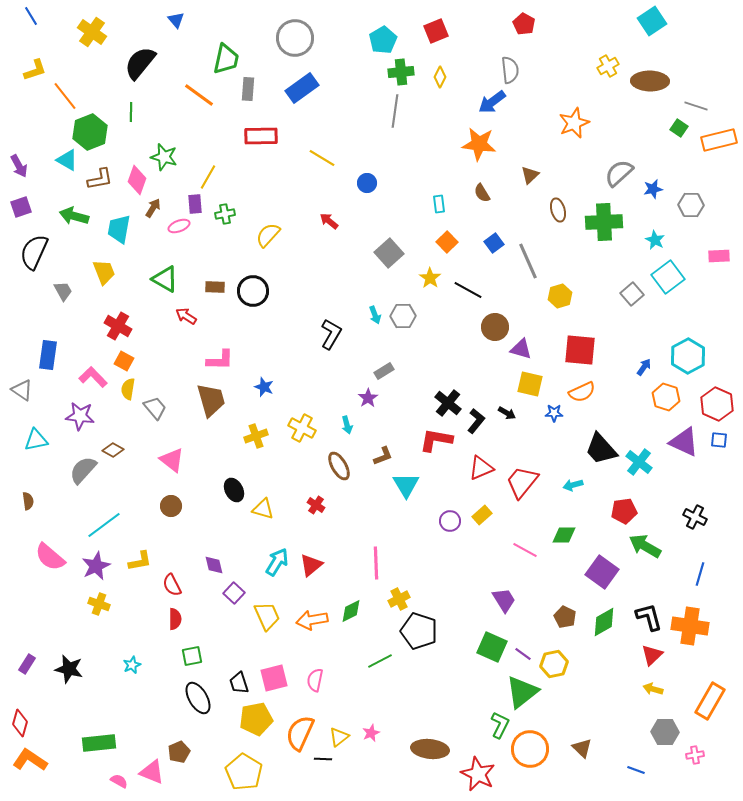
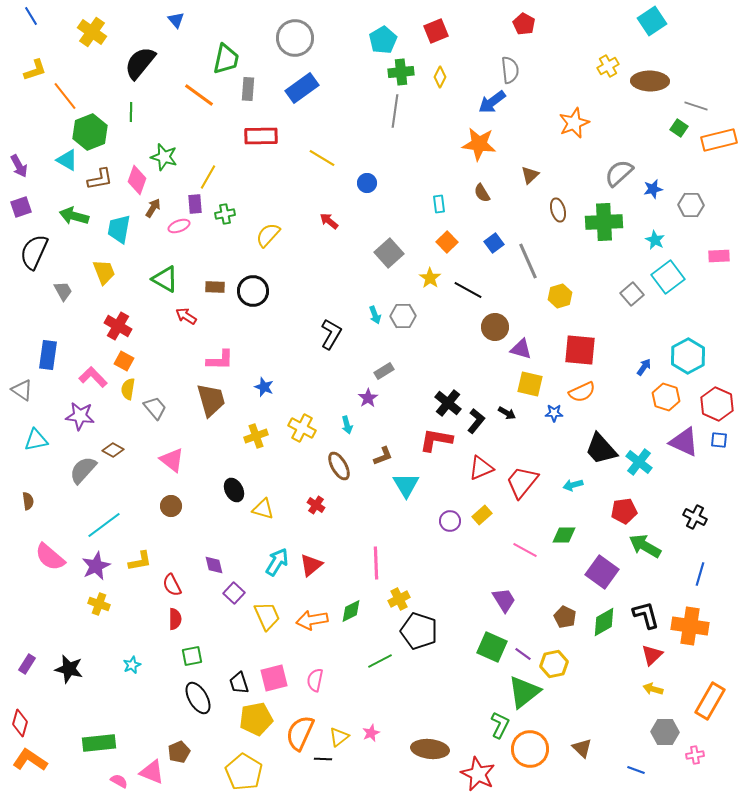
black L-shape at (649, 617): moved 3 px left, 2 px up
green triangle at (522, 692): moved 2 px right
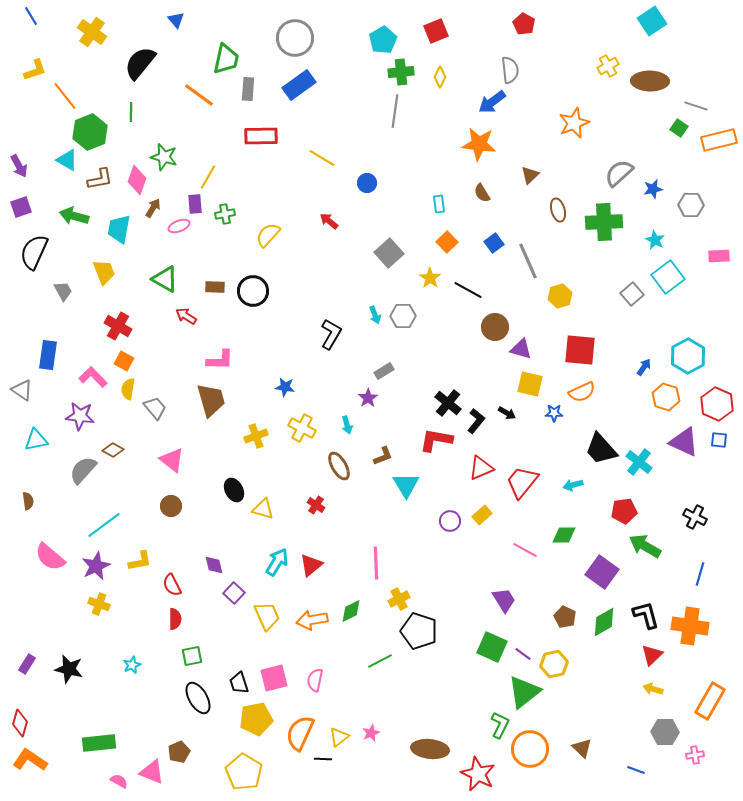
blue rectangle at (302, 88): moved 3 px left, 3 px up
blue star at (264, 387): moved 21 px right; rotated 12 degrees counterclockwise
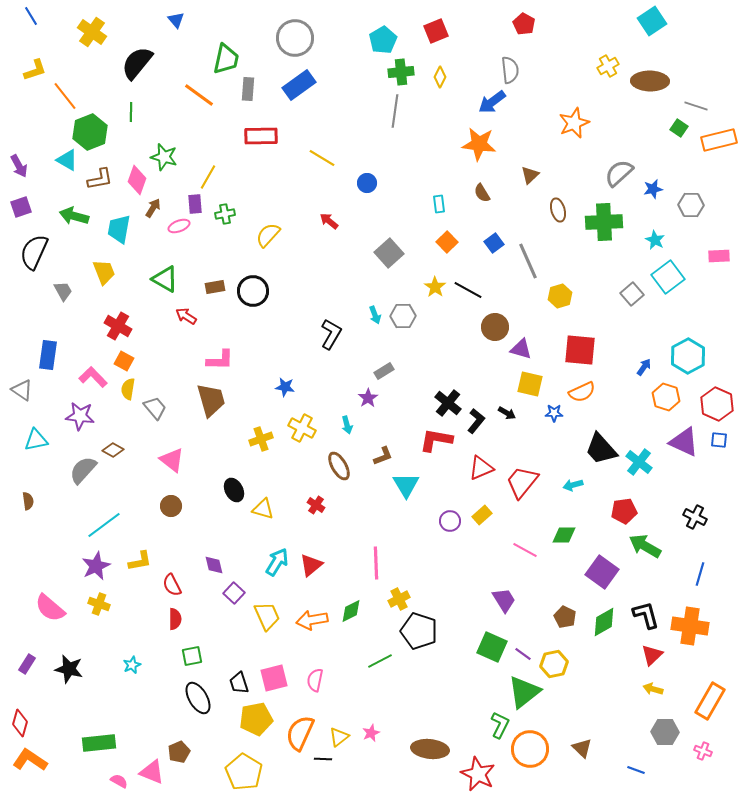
black semicircle at (140, 63): moved 3 px left
yellow star at (430, 278): moved 5 px right, 9 px down
brown rectangle at (215, 287): rotated 12 degrees counterclockwise
yellow cross at (256, 436): moved 5 px right, 3 px down
pink semicircle at (50, 557): moved 51 px down
pink cross at (695, 755): moved 8 px right, 4 px up; rotated 30 degrees clockwise
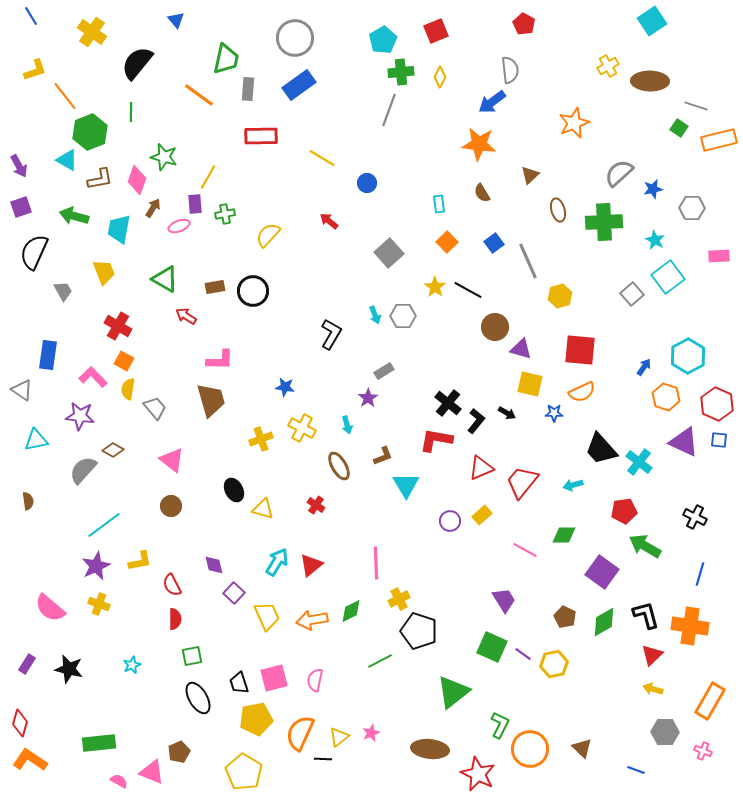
gray line at (395, 111): moved 6 px left, 1 px up; rotated 12 degrees clockwise
gray hexagon at (691, 205): moved 1 px right, 3 px down
green triangle at (524, 692): moved 71 px left
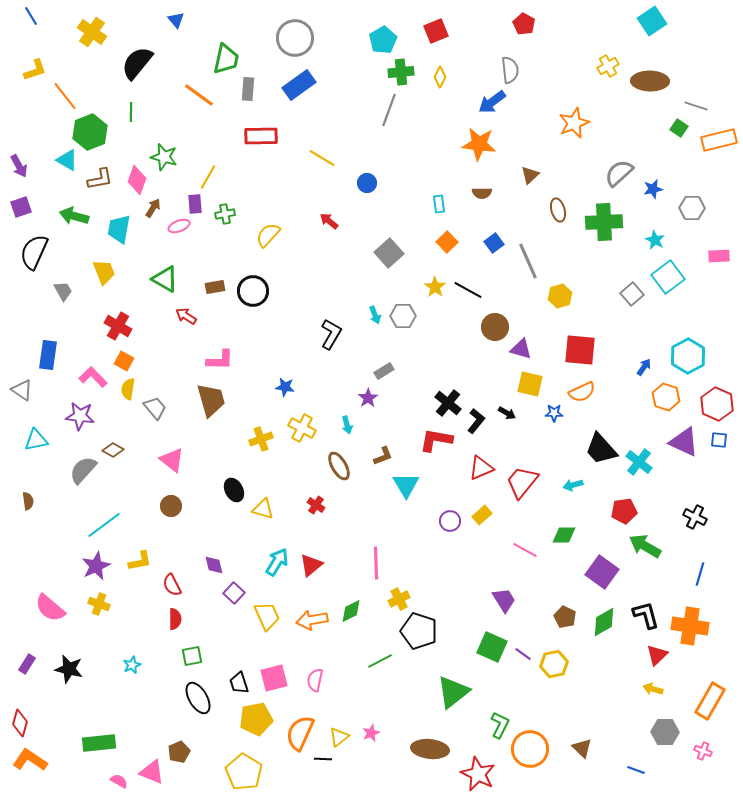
brown semicircle at (482, 193): rotated 60 degrees counterclockwise
red triangle at (652, 655): moved 5 px right
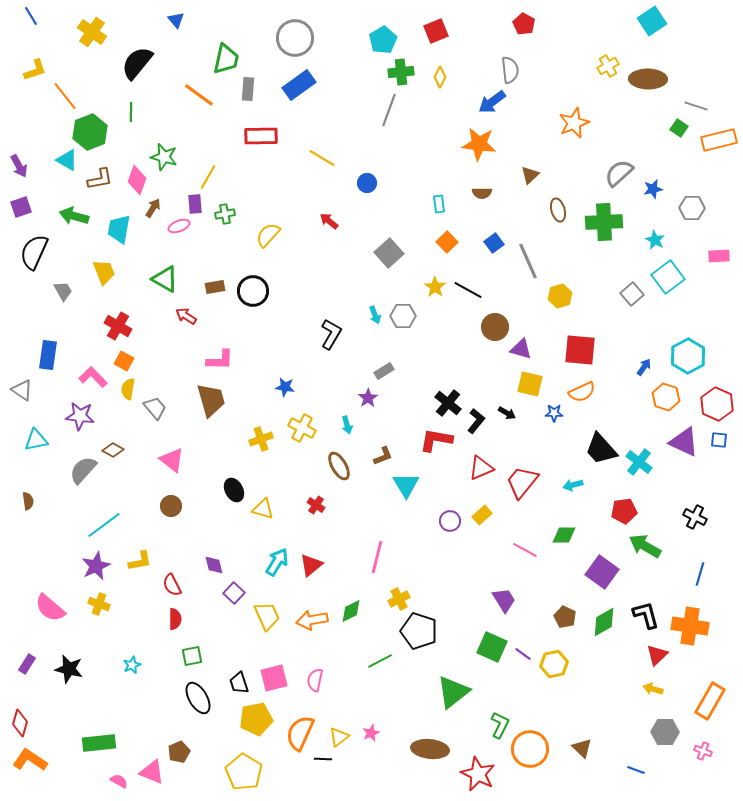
brown ellipse at (650, 81): moved 2 px left, 2 px up
pink line at (376, 563): moved 1 px right, 6 px up; rotated 16 degrees clockwise
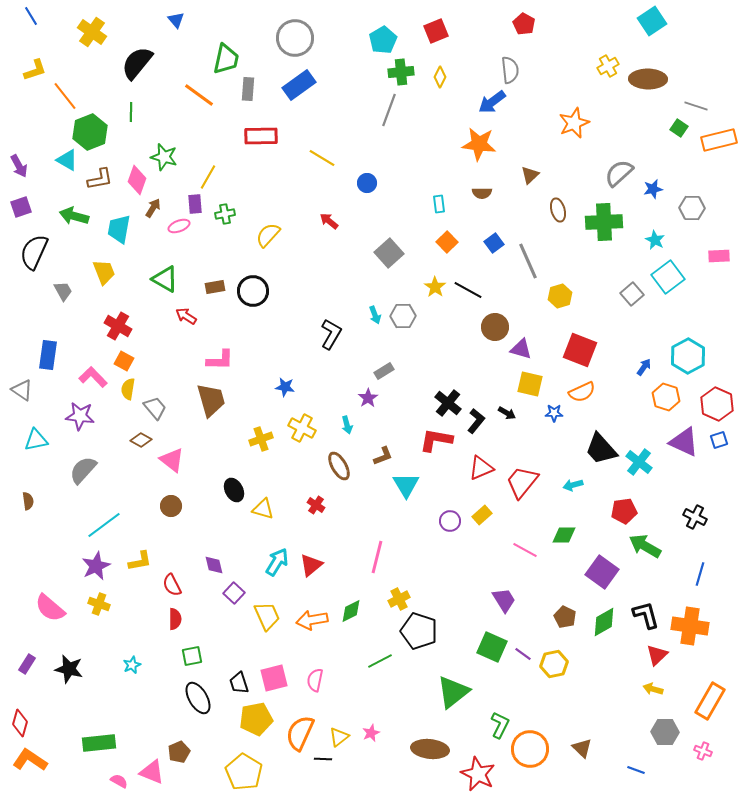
red square at (580, 350): rotated 16 degrees clockwise
blue square at (719, 440): rotated 24 degrees counterclockwise
brown diamond at (113, 450): moved 28 px right, 10 px up
